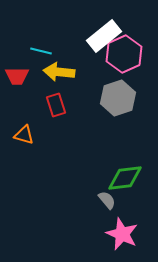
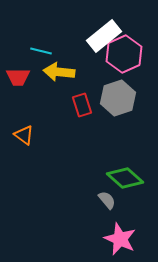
red trapezoid: moved 1 px right, 1 px down
red rectangle: moved 26 px right
orange triangle: rotated 20 degrees clockwise
green diamond: rotated 48 degrees clockwise
pink star: moved 2 px left, 5 px down
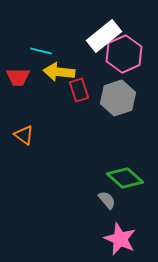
red rectangle: moved 3 px left, 15 px up
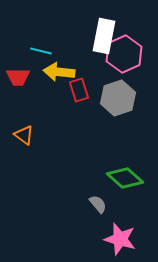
white rectangle: rotated 40 degrees counterclockwise
gray semicircle: moved 9 px left, 4 px down
pink star: rotated 8 degrees counterclockwise
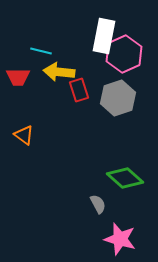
gray semicircle: rotated 12 degrees clockwise
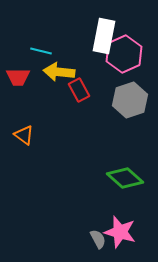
red rectangle: rotated 10 degrees counterclockwise
gray hexagon: moved 12 px right, 2 px down
gray semicircle: moved 35 px down
pink star: moved 7 px up
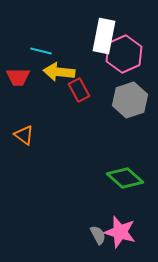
gray semicircle: moved 4 px up
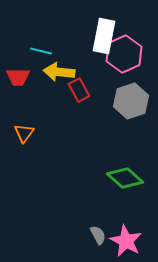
gray hexagon: moved 1 px right, 1 px down
orange triangle: moved 2 px up; rotated 30 degrees clockwise
pink star: moved 6 px right, 9 px down; rotated 12 degrees clockwise
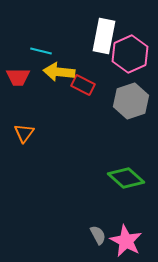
pink hexagon: moved 6 px right
red rectangle: moved 4 px right, 5 px up; rotated 35 degrees counterclockwise
green diamond: moved 1 px right
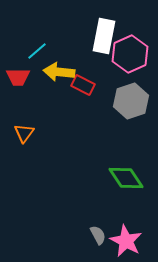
cyan line: moved 4 px left; rotated 55 degrees counterclockwise
green diamond: rotated 15 degrees clockwise
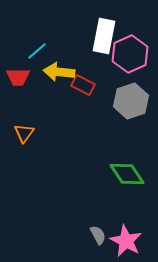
green diamond: moved 1 px right, 4 px up
